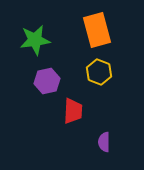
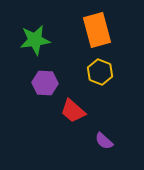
yellow hexagon: moved 1 px right
purple hexagon: moved 2 px left, 2 px down; rotated 15 degrees clockwise
red trapezoid: rotated 128 degrees clockwise
purple semicircle: moved 1 px up; rotated 48 degrees counterclockwise
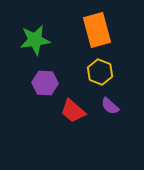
purple semicircle: moved 6 px right, 35 px up
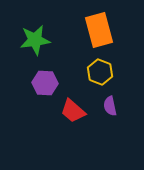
orange rectangle: moved 2 px right
purple semicircle: rotated 36 degrees clockwise
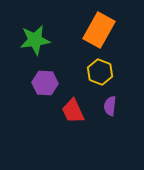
orange rectangle: rotated 44 degrees clockwise
purple semicircle: rotated 18 degrees clockwise
red trapezoid: rotated 24 degrees clockwise
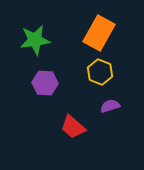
orange rectangle: moved 3 px down
purple semicircle: rotated 66 degrees clockwise
red trapezoid: moved 16 px down; rotated 24 degrees counterclockwise
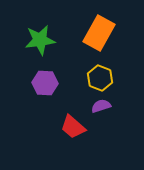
green star: moved 5 px right
yellow hexagon: moved 6 px down
purple semicircle: moved 9 px left
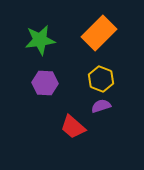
orange rectangle: rotated 16 degrees clockwise
yellow hexagon: moved 1 px right, 1 px down
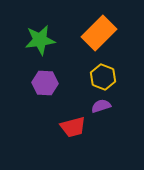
yellow hexagon: moved 2 px right, 2 px up
red trapezoid: rotated 56 degrees counterclockwise
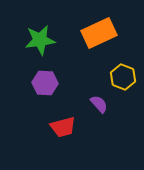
orange rectangle: rotated 20 degrees clockwise
yellow hexagon: moved 20 px right
purple semicircle: moved 2 px left, 2 px up; rotated 66 degrees clockwise
red trapezoid: moved 10 px left
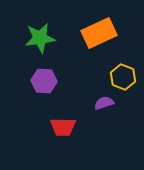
green star: moved 2 px up
purple hexagon: moved 1 px left, 2 px up
purple semicircle: moved 5 px right, 1 px up; rotated 66 degrees counterclockwise
red trapezoid: rotated 16 degrees clockwise
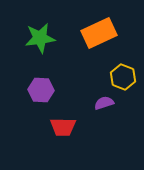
purple hexagon: moved 3 px left, 9 px down
